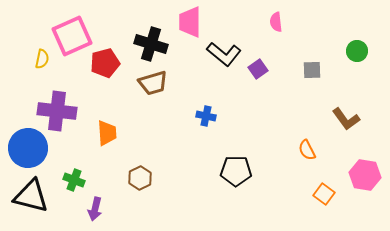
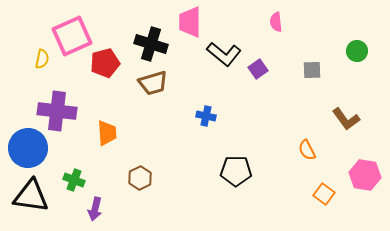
black triangle: rotated 6 degrees counterclockwise
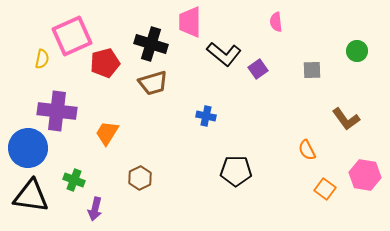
orange trapezoid: rotated 144 degrees counterclockwise
orange square: moved 1 px right, 5 px up
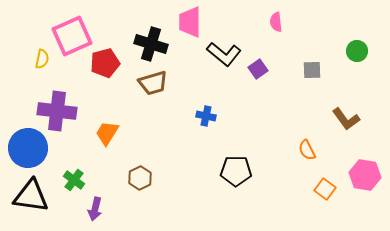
green cross: rotated 15 degrees clockwise
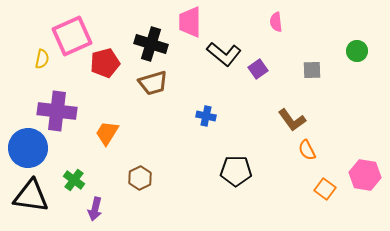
brown L-shape: moved 54 px left, 1 px down
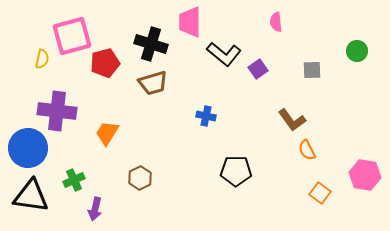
pink square: rotated 9 degrees clockwise
green cross: rotated 30 degrees clockwise
orange square: moved 5 px left, 4 px down
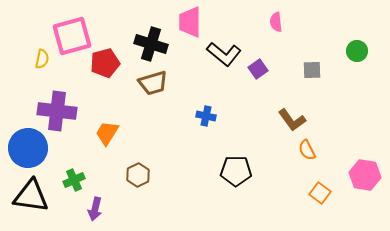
brown hexagon: moved 2 px left, 3 px up
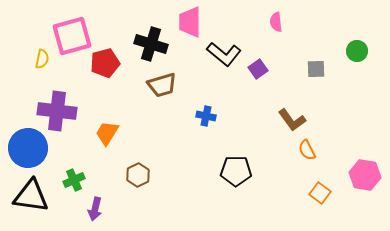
gray square: moved 4 px right, 1 px up
brown trapezoid: moved 9 px right, 2 px down
